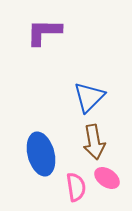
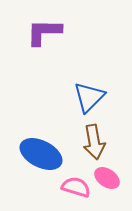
blue ellipse: rotated 48 degrees counterclockwise
pink semicircle: rotated 64 degrees counterclockwise
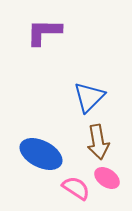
brown arrow: moved 4 px right
pink semicircle: moved 1 px down; rotated 16 degrees clockwise
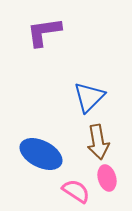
purple L-shape: rotated 9 degrees counterclockwise
pink ellipse: rotated 40 degrees clockwise
pink semicircle: moved 3 px down
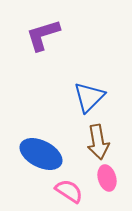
purple L-shape: moved 1 px left, 3 px down; rotated 9 degrees counterclockwise
pink semicircle: moved 7 px left
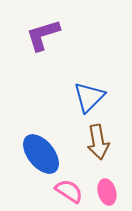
blue ellipse: rotated 24 degrees clockwise
pink ellipse: moved 14 px down
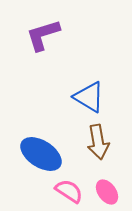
blue triangle: rotated 44 degrees counterclockwise
blue ellipse: rotated 18 degrees counterclockwise
pink ellipse: rotated 20 degrees counterclockwise
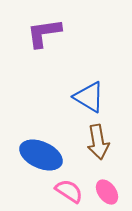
purple L-shape: moved 1 px right, 2 px up; rotated 9 degrees clockwise
blue ellipse: moved 1 px down; rotated 9 degrees counterclockwise
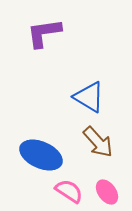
brown arrow: rotated 32 degrees counterclockwise
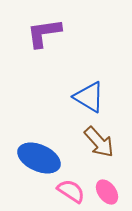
brown arrow: moved 1 px right
blue ellipse: moved 2 px left, 3 px down
pink semicircle: moved 2 px right
